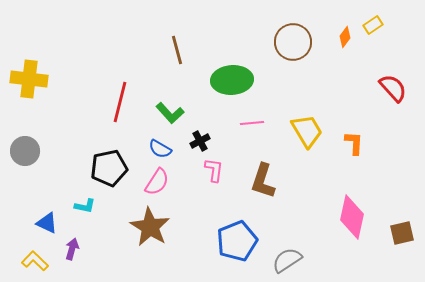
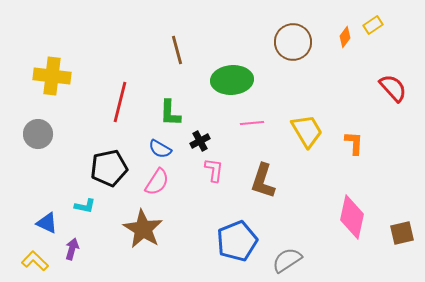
yellow cross: moved 23 px right, 3 px up
green L-shape: rotated 44 degrees clockwise
gray circle: moved 13 px right, 17 px up
brown star: moved 7 px left, 2 px down
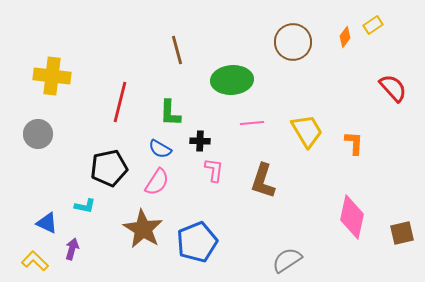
black cross: rotated 30 degrees clockwise
blue pentagon: moved 40 px left, 1 px down
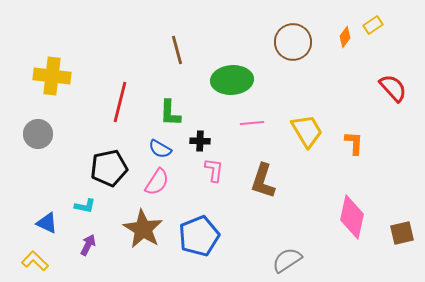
blue pentagon: moved 2 px right, 6 px up
purple arrow: moved 16 px right, 4 px up; rotated 10 degrees clockwise
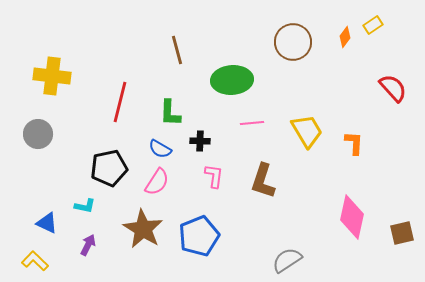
pink L-shape: moved 6 px down
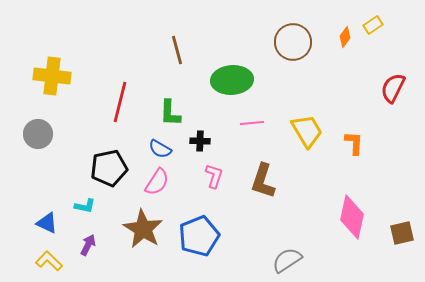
red semicircle: rotated 112 degrees counterclockwise
pink L-shape: rotated 10 degrees clockwise
yellow L-shape: moved 14 px right
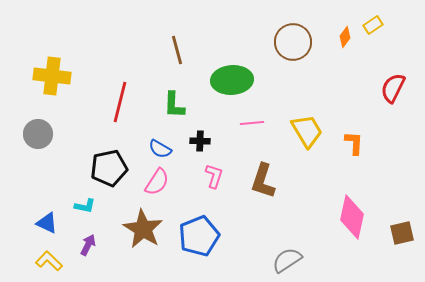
green L-shape: moved 4 px right, 8 px up
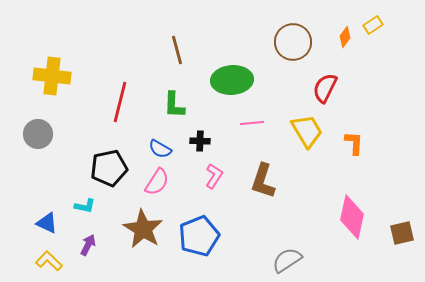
red semicircle: moved 68 px left
pink L-shape: rotated 15 degrees clockwise
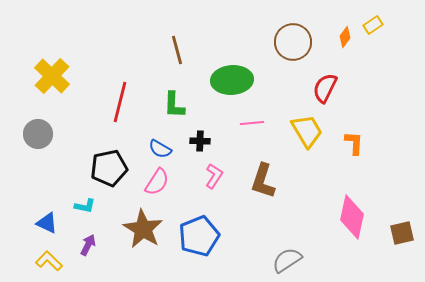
yellow cross: rotated 36 degrees clockwise
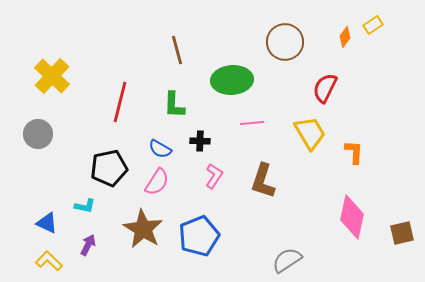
brown circle: moved 8 px left
yellow trapezoid: moved 3 px right, 2 px down
orange L-shape: moved 9 px down
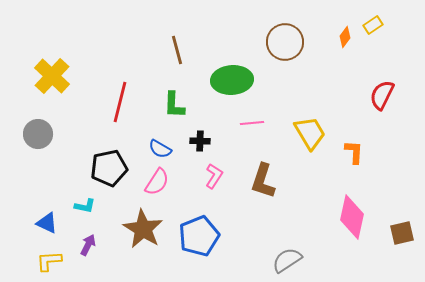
red semicircle: moved 57 px right, 7 px down
yellow L-shape: rotated 48 degrees counterclockwise
